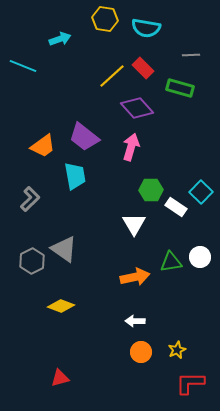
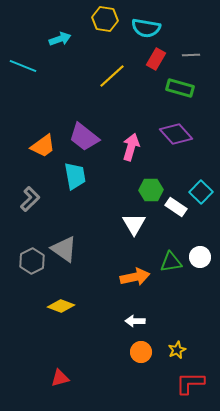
red rectangle: moved 13 px right, 9 px up; rotated 75 degrees clockwise
purple diamond: moved 39 px right, 26 px down
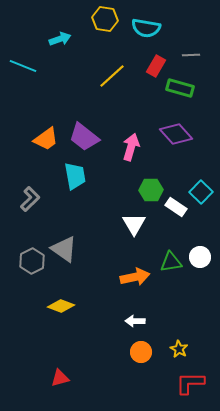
red rectangle: moved 7 px down
orange trapezoid: moved 3 px right, 7 px up
yellow star: moved 2 px right, 1 px up; rotated 18 degrees counterclockwise
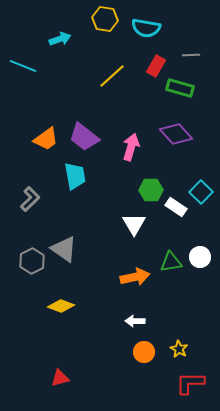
orange circle: moved 3 px right
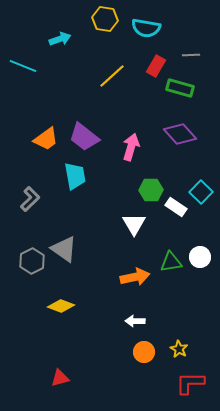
purple diamond: moved 4 px right
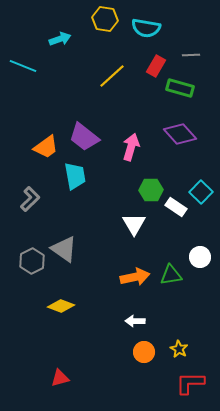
orange trapezoid: moved 8 px down
green triangle: moved 13 px down
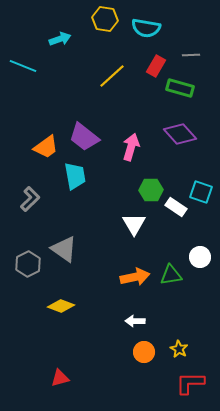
cyan square: rotated 25 degrees counterclockwise
gray hexagon: moved 4 px left, 3 px down
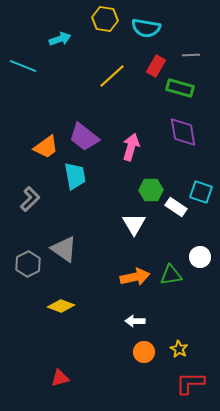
purple diamond: moved 3 px right, 2 px up; rotated 32 degrees clockwise
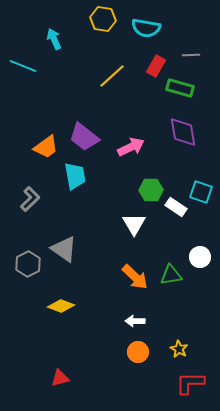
yellow hexagon: moved 2 px left
cyan arrow: moved 6 px left; rotated 95 degrees counterclockwise
pink arrow: rotated 48 degrees clockwise
orange arrow: rotated 56 degrees clockwise
orange circle: moved 6 px left
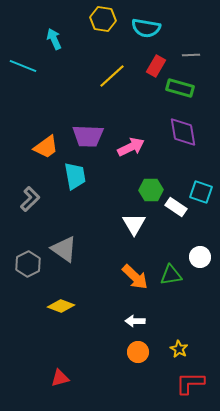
purple trapezoid: moved 4 px right, 1 px up; rotated 36 degrees counterclockwise
